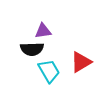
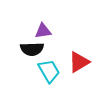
red triangle: moved 2 px left
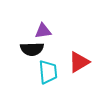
cyan trapezoid: moved 1 px left, 1 px down; rotated 25 degrees clockwise
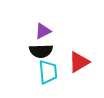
purple triangle: rotated 18 degrees counterclockwise
black semicircle: moved 9 px right, 2 px down
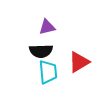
purple triangle: moved 4 px right, 4 px up; rotated 12 degrees clockwise
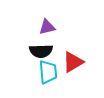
red triangle: moved 6 px left
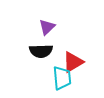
purple triangle: rotated 30 degrees counterclockwise
cyan trapezoid: moved 14 px right, 6 px down
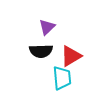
red triangle: moved 2 px left, 6 px up
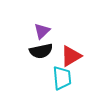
purple triangle: moved 5 px left, 4 px down
black semicircle: rotated 10 degrees counterclockwise
